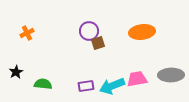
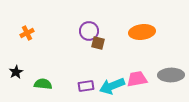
brown square: rotated 32 degrees clockwise
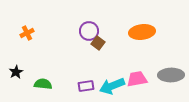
brown square: rotated 24 degrees clockwise
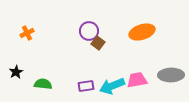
orange ellipse: rotated 10 degrees counterclockwise
pink trapezoid: moved 1 px down
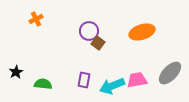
orange cross: moved 9 px right, 14 px up
gray ellipse: moved 1 px left, 2 px up; rotated 45 degrees counterclockwise
purple rectangle: moved 2 px left, 6 px up; rotated 70 degrees counterclockwise
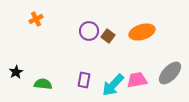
brown square: moved 10 px right, 7 px up
cyan arrow: moved 1 px right, 1 px up; rotated 25 degrees counterclockwise
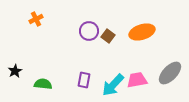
black star: moved 1 px left, 1 px up
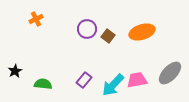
purple circle: moved 2 px left, 2 px up
purple rectangle: rotated 28 degrees clockwise
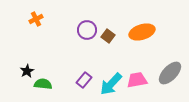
purple circle: moved 1 px down
black star: moved 12 px right
cyan arrow: moved 2 px left, 1 px up
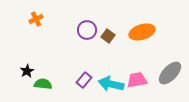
cyan arrow: rotated 60 degrees clockwise
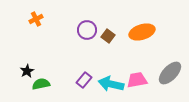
green semicircle: moved 2 px left; rotated 18 degrees counterclockwise
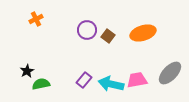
orange ellipse: moved 1 px right, 1 px down
